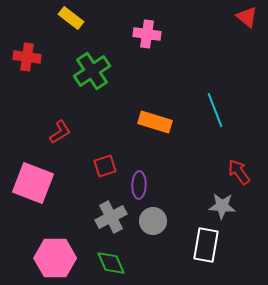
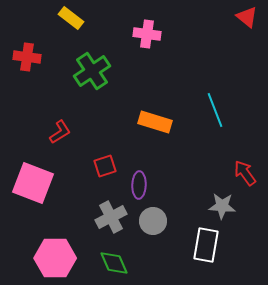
red arrow: moved 6 px right, 1 px down
green diamond: moved 3 px right
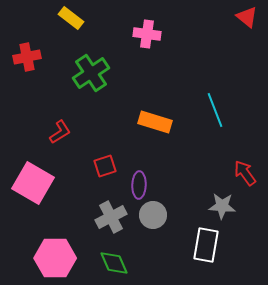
red cross: rotated 20 degrees counterclockwise
green cross: moved 1 px left, 2 px down
pink square: rotated 9 degrees clockwise
gray circle: moved 6 px up
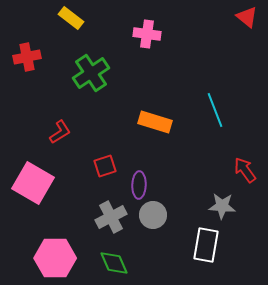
red arrow: moved 3 px up
